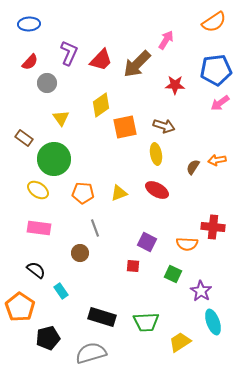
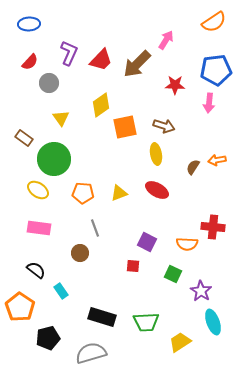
gray circle at (47, 83): moved 2 px right
pink arrow at (220, 103): moved 11 px left; rotated 48 degrees counterclockwise
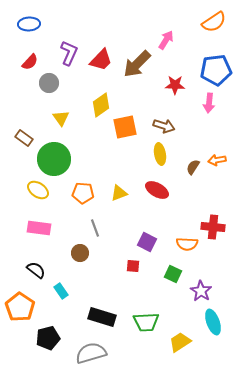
yellow ellipse at (156, 154): moved 4 px right
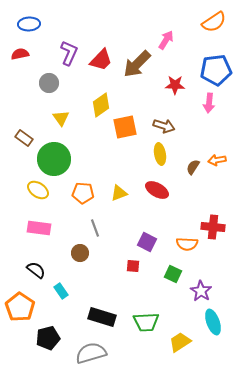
red semicircle at (30, 62): moved 10 px left, 8 px up; rotated 144 degrees counterclockwise
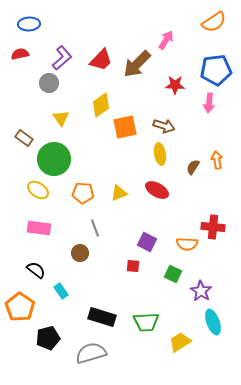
purple L-shape at (69, 53): moved 7 px left, 5 px down; rotated 25 degrees clockwise
orange arrow at (217, 160): rotated 90 degrees clockwise
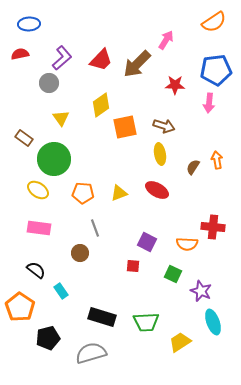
purple star at (201, 291): rotated 10 degrees counterclockwise
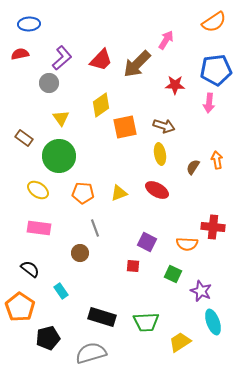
green circle at (54, 159): moved 5 px right, 3 px up
black semicircle at (36, 270): moved 6 px left, 1 px up
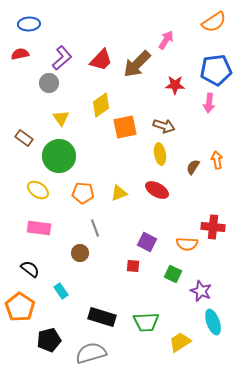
black pentagon at (48, 338): moved 1 px right, 2 px down
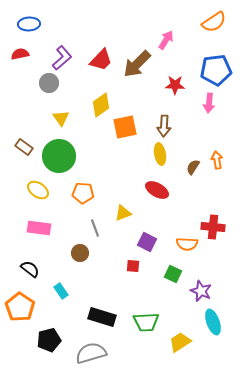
brown arrow at (164, 126): rotated 75 degrees clockwise
brown rectangle at (24, 138): moved 9 px down
yellow triangle at (119, 193): moved 4 px right, 20 px down
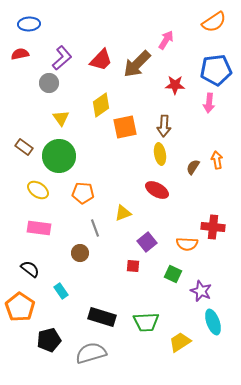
purple square at (147, 242): rotated 24 degrees clockwise
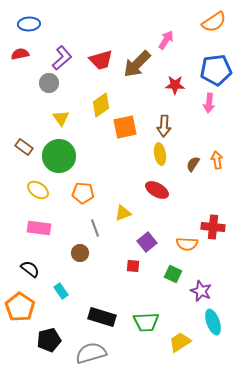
red trapezoid at (101, 60): rotated 30 degrees clockwise
brown semicircle at (193, 167): moved 3 px up
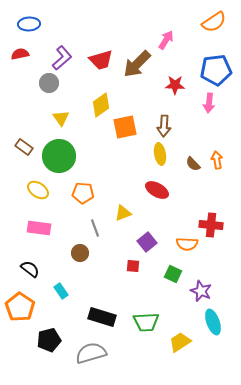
brown semicircle at (193, 164): rotated 77 degrees counterclockwise
red cross at (213, 227): moved 2 px left, 2 px up
